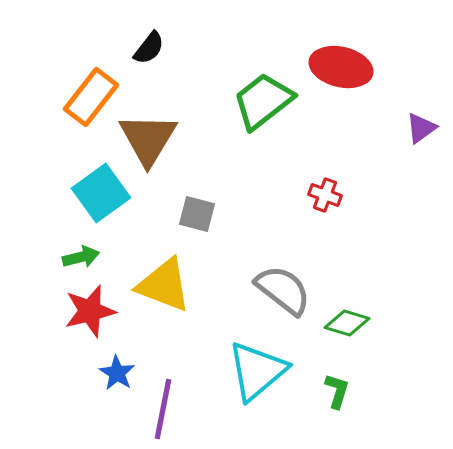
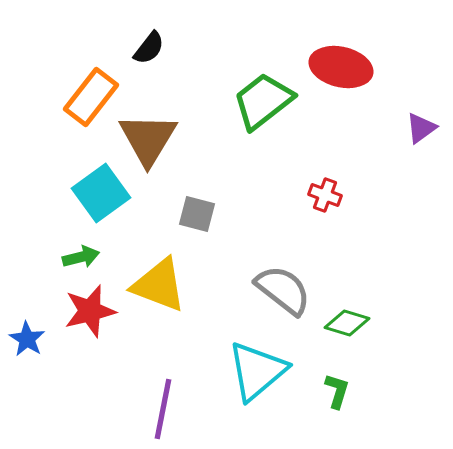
yellow triangle: moved 5 px left
blue star: moved 90 px left, 34 px up
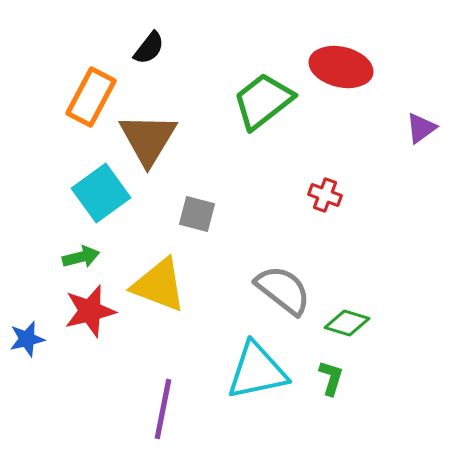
orange rectangle: rotated 10 degrees counterclockwise
blue star: rotated 27 degrees clockwise
cyan triangle: rotated 28 degrees clockwise
green L-shape: moved 6 px left, 13 px up
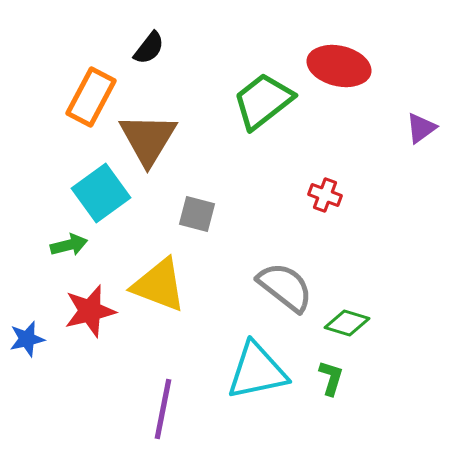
red ellipse: moved 2 px left, 1 px up
green arrow: moved 12 px left, 12 px up
gray semicircle: moved 2 px right, 3 px up
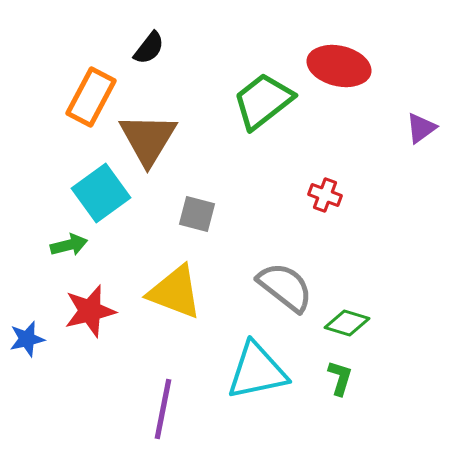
yellow triangle: moved 16 px right, 7 px down
green L-shape: moved 9 px right
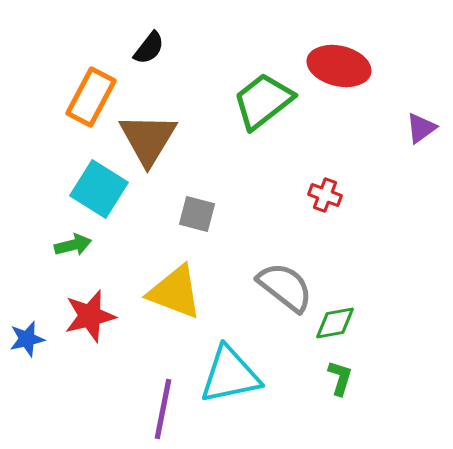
cyan square: moved 2 px left, 4 px up; rotated 22 degrees counterclockwise
green arrow: moved 4 px right
red star: moved 5 px down
green diamond: moved 12 px left; rotated 27 degrees counterclockwise
cyan triangle: moved 27 px left, 4 px down
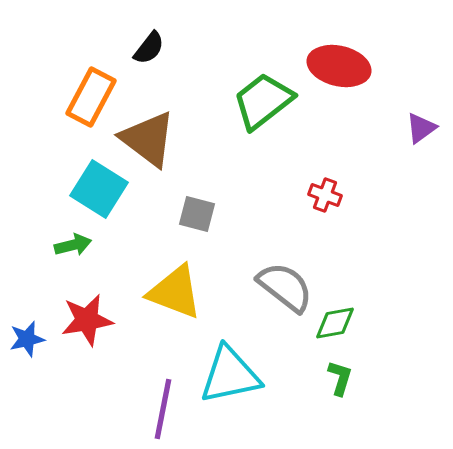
brown triangle: rotated 24 degrees counterclockwise
red star: moved 3 px left, 4 px down; rotated 4 degrees clockwise
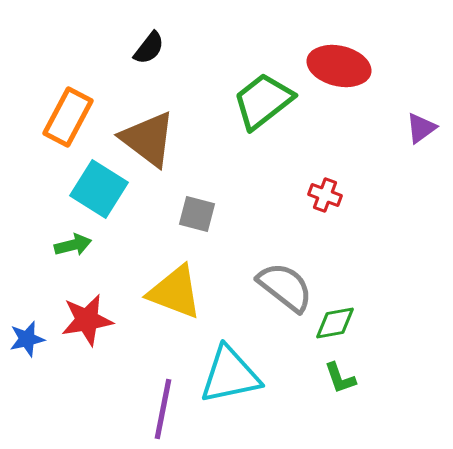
orange rectangle: moved 23 px left, 20 px down
green L-shape: rotated 144 degrees clockwise
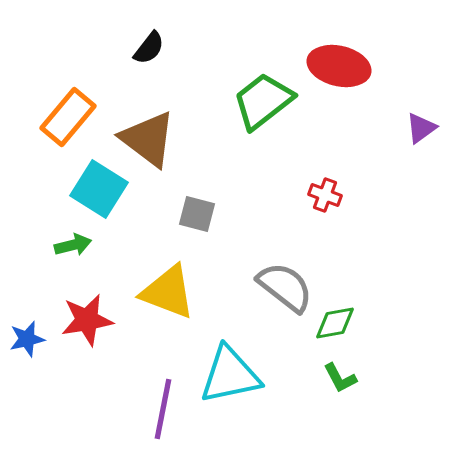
orange rectangle: rotated 12 degrees clockwise
yellow triangle: moved 7 px left
green L-shape: rotated 9 degrees counterclockwise
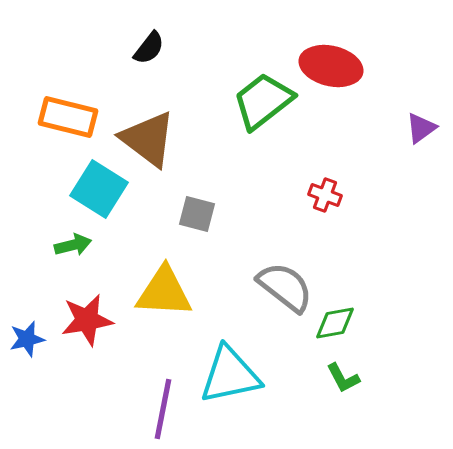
red ellipse: moved 8 px left
orange rectangle: rotated 64 degrees clockwise
yellow triangle: moved 4 px left; rotated 18 degrees counterclockwise
green L-shape: moved 3 px right
